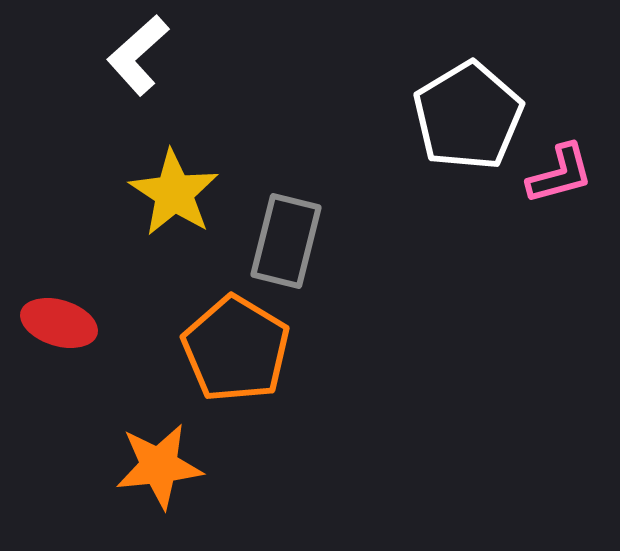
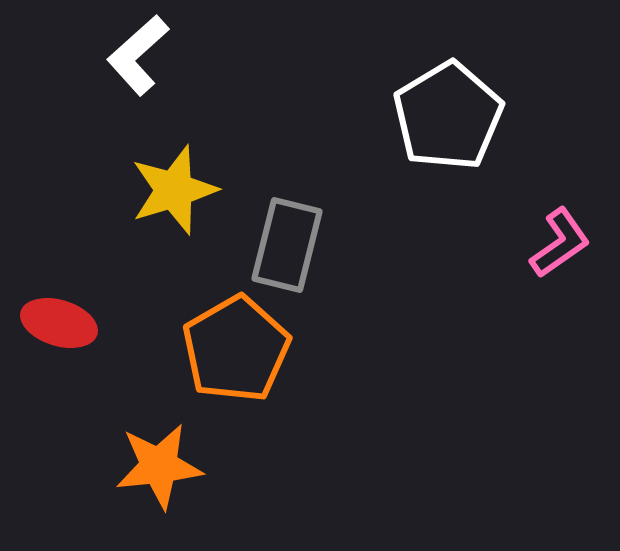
white pentagon: moved 20 px left
pink L-shape: moved 69 px down; rotated 20 degrees counterclockwise
yellow star: moved 3 px up; rotated 22 degrees clockwise
gray rectangle: moved 1 px right, 4 px down
orange pentagon: rotated 11 degrees clockwise
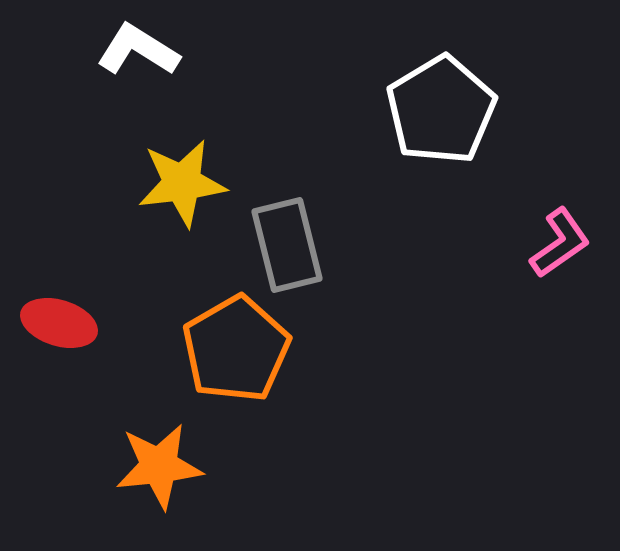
white L-shape: moved 5 px up; rotated 74 degrees clockwise
white pentagon: moved 7 px left, 6 px up
yellow star: moved 8 px right, 7 px up; rotated 10 degrees clockwise
gray rectangle: rotated 28 degrees counterclockwise
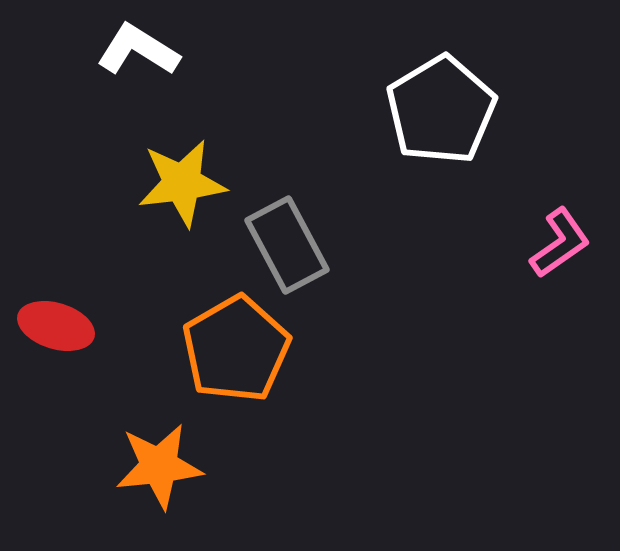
gray rectangle: rotated 14 degrees counterclockwise
red ellipse: moved 3 px left, 3 px down
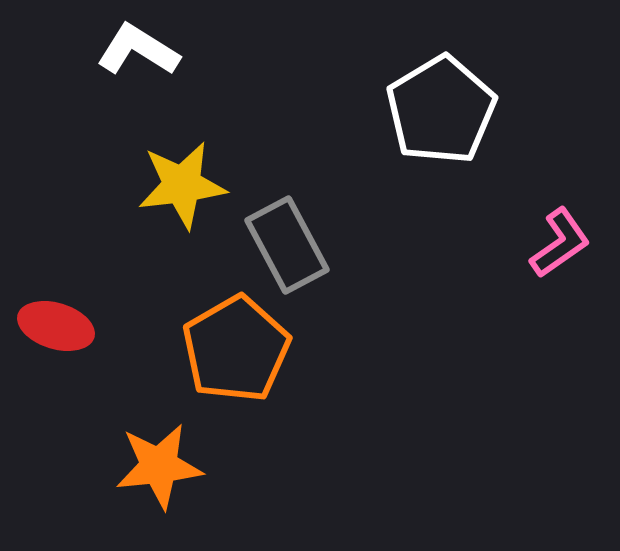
yellow star: moved 2 px down
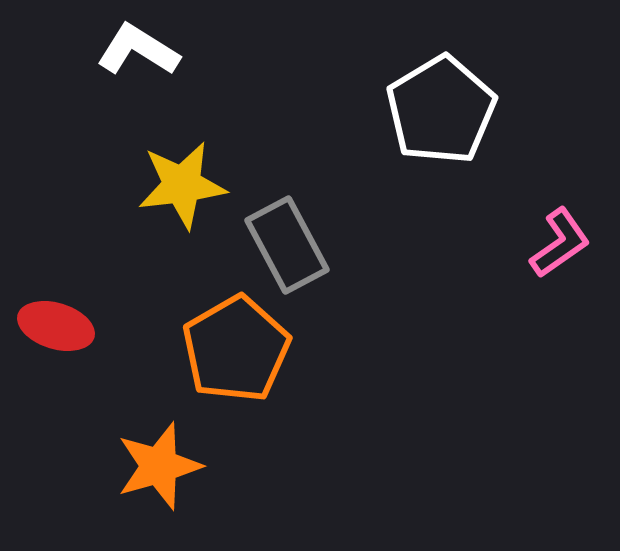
orange star: rotated 10 degrees counterclockwise
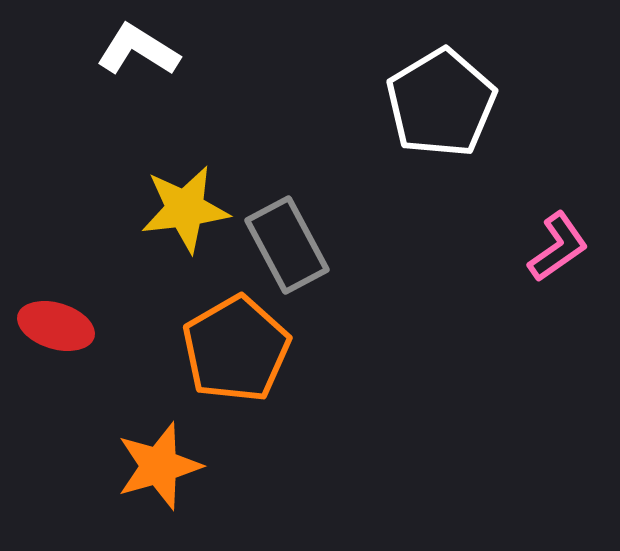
white pentagon: moved 7 px up
yellow star: moved 3 px right, 24 px down
pink L-shape: moved 2 px left, 4 px down
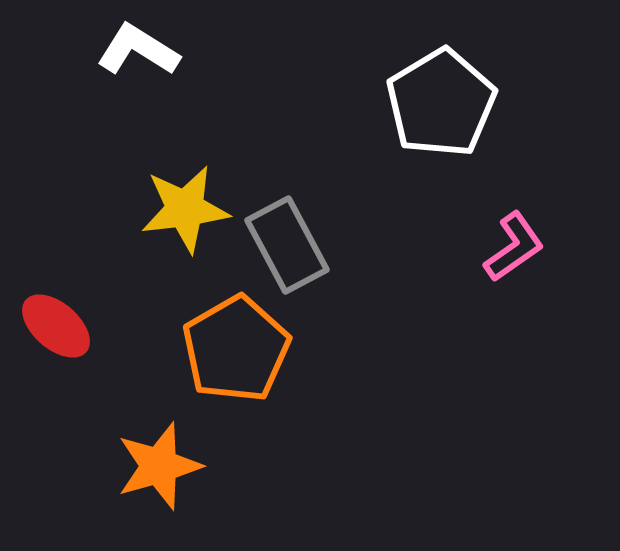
pink L-shape: moved 44 px left
red ellipse: rotated 24 degrees clockwise
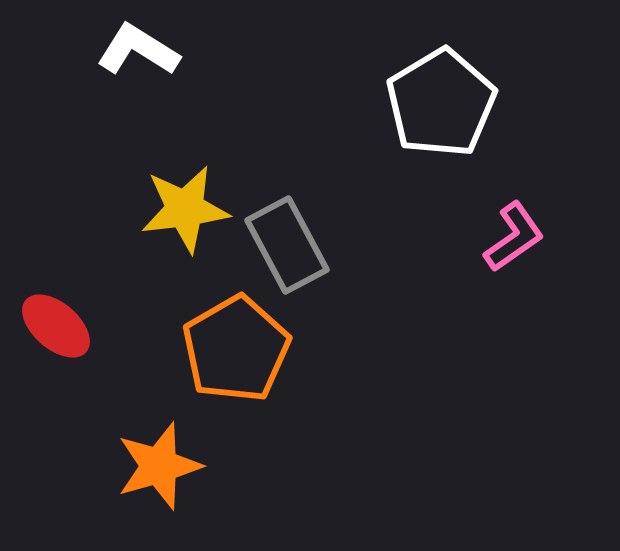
pink L-shape: moved 10 px up
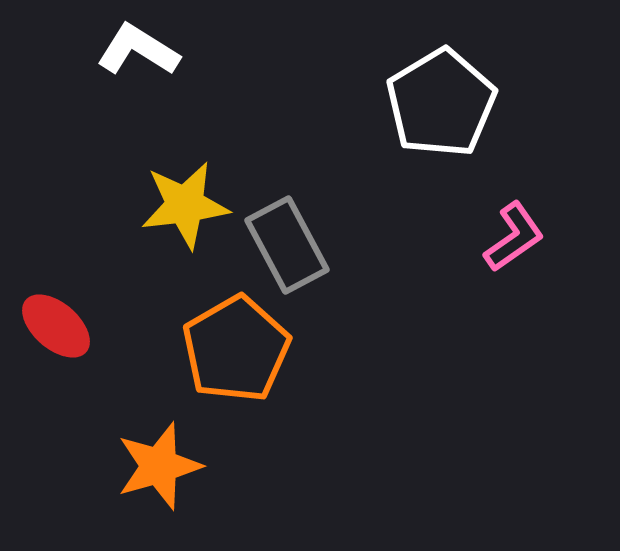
yellow star: moved 4 px up
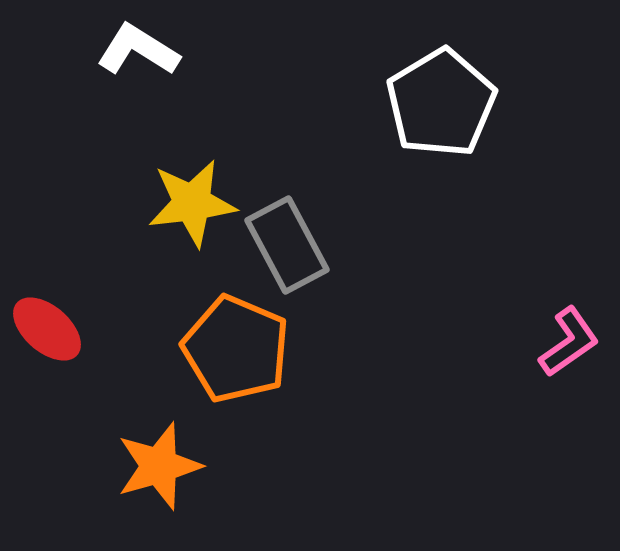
yellow star: moved 7 px right, 2 px up
pink L-shape: moved 55 px right, 105 px down
red ellipse: moved 9 px left, 3 px down
orange pentagon: rotated 19 degrees counterclockwise
